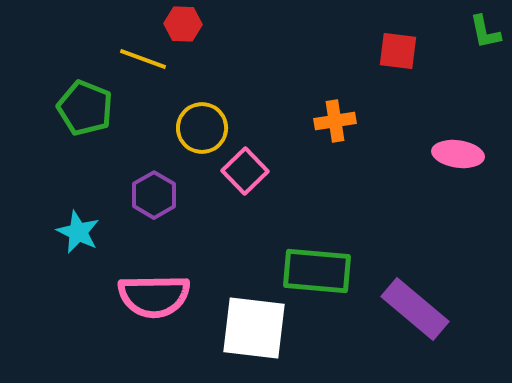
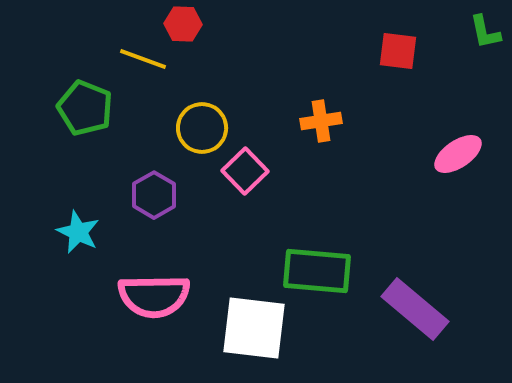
orange cross: moved 14 px left
pink ellipse: rotated 42 degrees counterclockwise
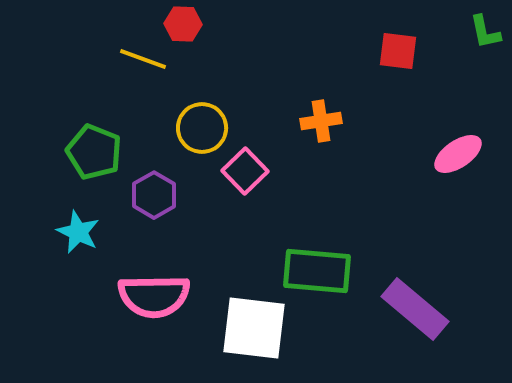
green pentagon: moved 9 px right, 44 px down
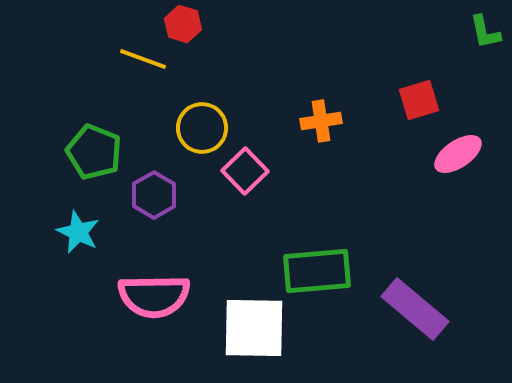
red hexagon: rotated 15 degrees clockwise
red square: moved 21 px right, 49 px down; rotated 24 degrees counterclockwise
green rectangle: rotated 10 degrees counterclockwise
white square: rotated 6 degrees counterclockwise
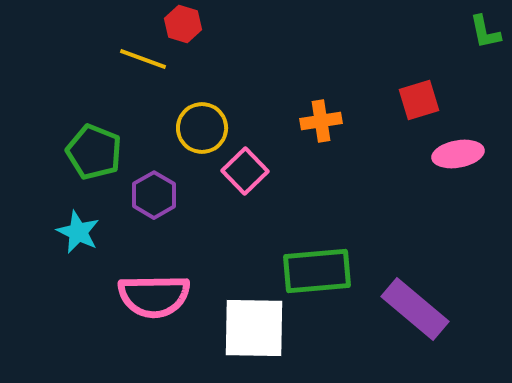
pink ellipse: rotated 24 degrees clockwise
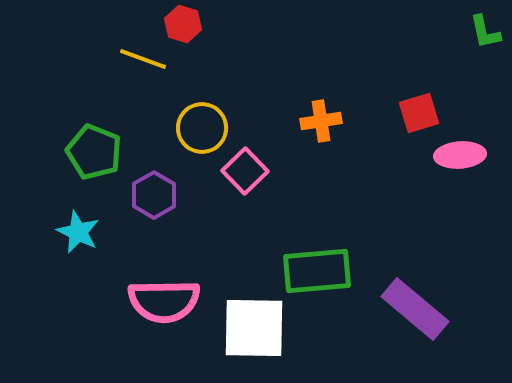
red square: moved 13 px down
pink ellipse: moved 2 px right, 1 px down; rotated 6 degrees clockwise
pink semicircle: moved 10 px right, 5 px down
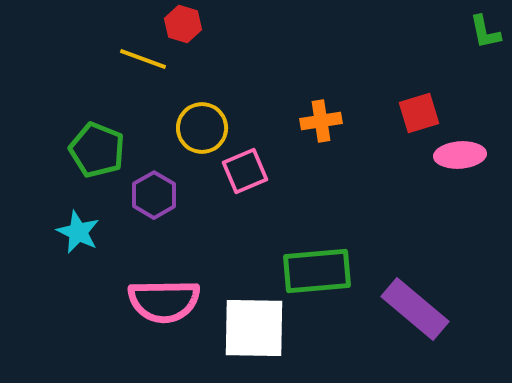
green pentagon: moved 3 px right, 2 px up
pink square: rotated 21 degrees clockwise
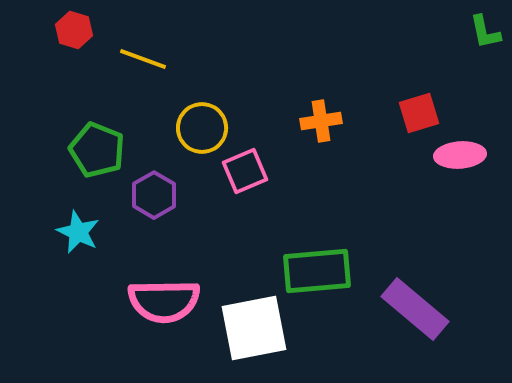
red hexagon: moved 109 px left, 6 px down
white square: rotated 12 degrees counterclockwise
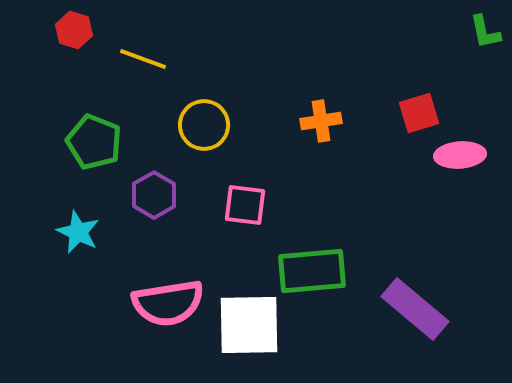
yellow circle: moved 2 px right, 3 px up
green pentagon: moved 3 px left, 8 px up
pink square: moved 34 px down; rotated 30 degrees clockwise
green rectangle: moved 5 px left
pink semicircle: moved 4 px right, 2 px down; rotated 8 degrees counterclockwise
white square: moved 5 px left, 3 px up; rotated 10 degrees clockwise
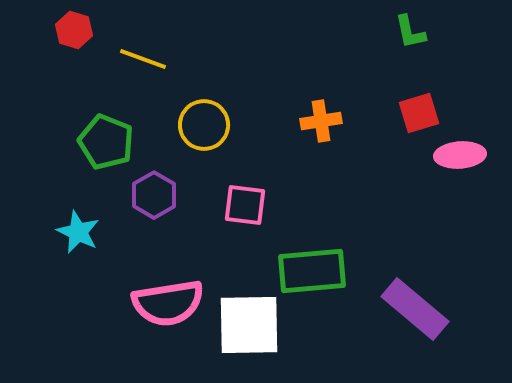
green L-shape: moved 75 px left
green pentagon: moved 12 px right
